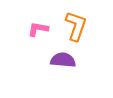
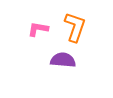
orange L-shape: moved 1 px left, 1 px down
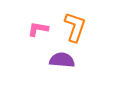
purple semicircle: moved 1 px left
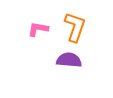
purple semicircle: moved 7 px right
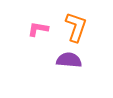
orange L-shape: moved 1 px right
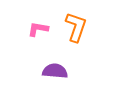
purple semicircle: moved 14 px left, 11 px down
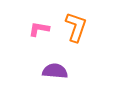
pink L-shape: moved 1 px right
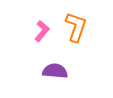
pink L-shape: moved 3 px right, 2 px down; rotated 120 degrees clockwise
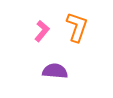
orange L-shape: moved 1 px right
